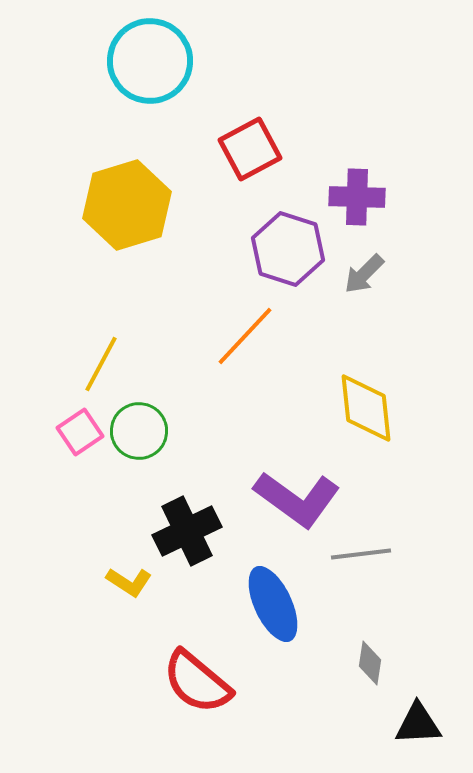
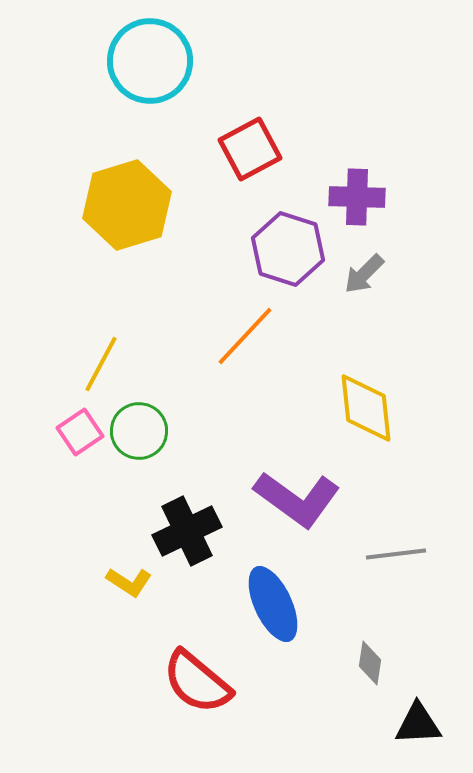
gray line: moved 35 px right
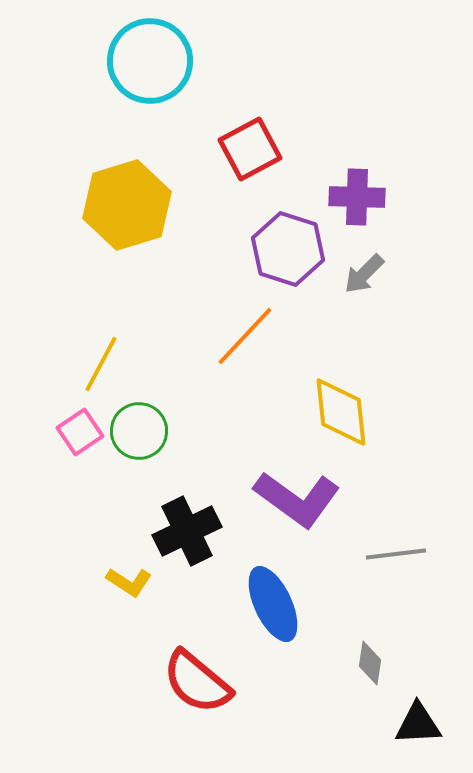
yellow diamond: moved 25 px left, 4 px down
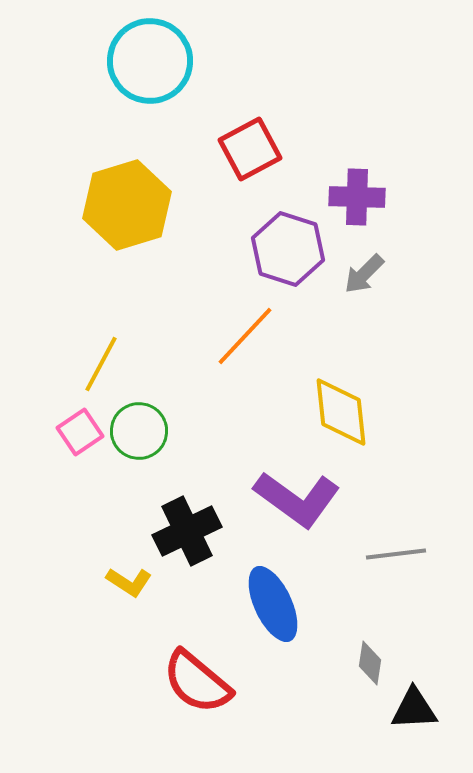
black triangle: moved 4 px left, 15 px up
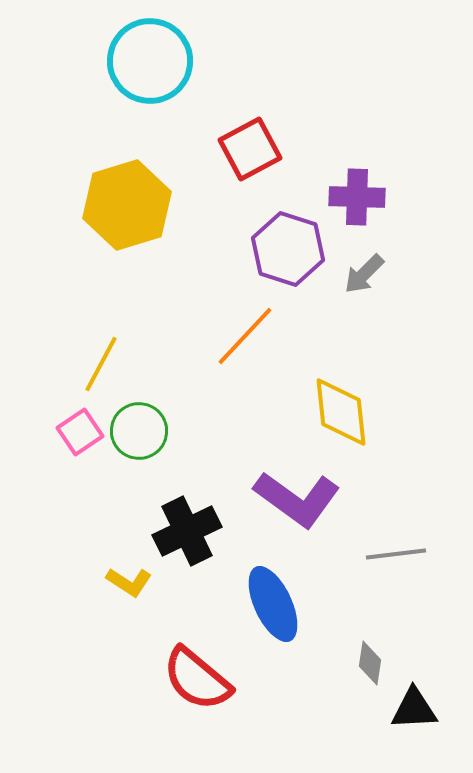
red semicircle: moved 3 px up
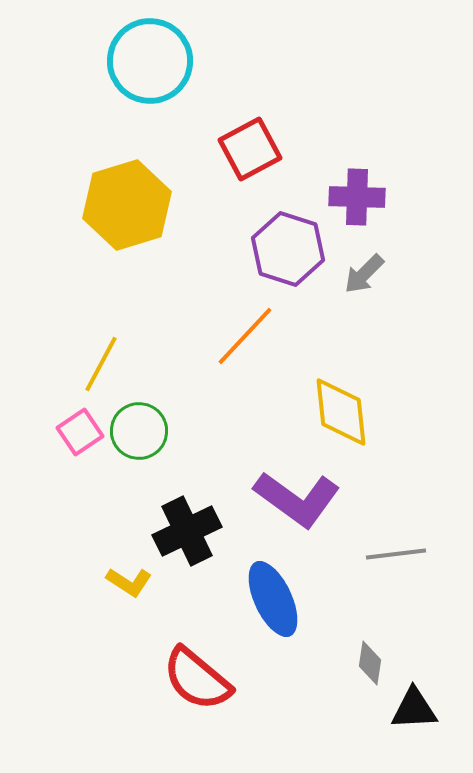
blue ellipse: moved 5 px up
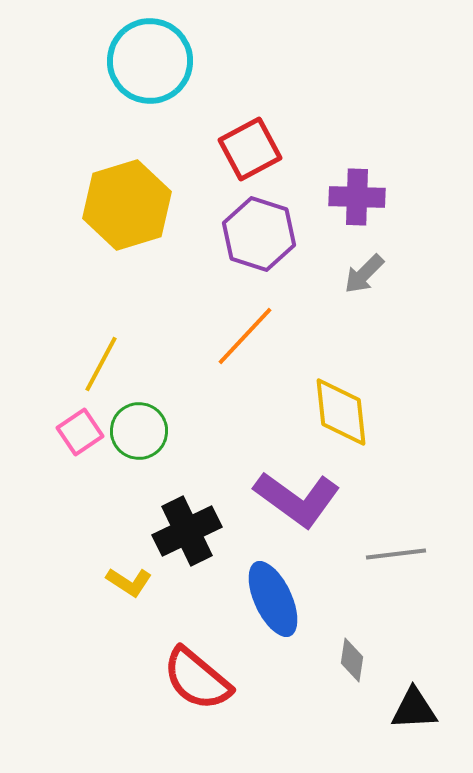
purple hexagon: moved 29 px left, 15 px up
gray diamond: moved 18 px left, 3 px up
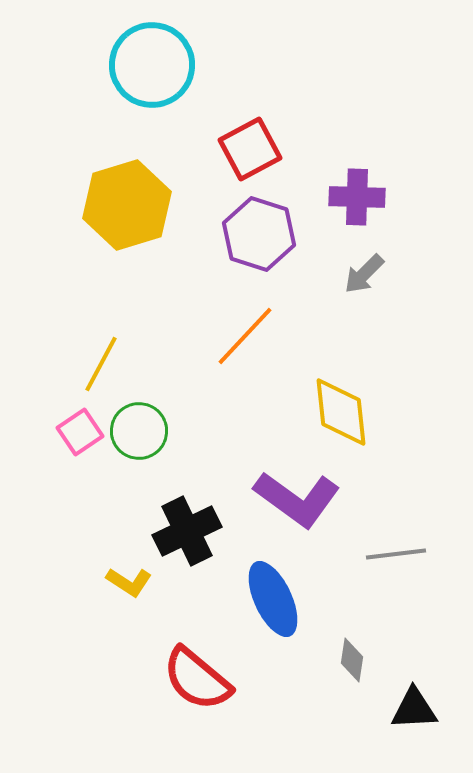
cyan circle: moved 2 px right, 4 px down
